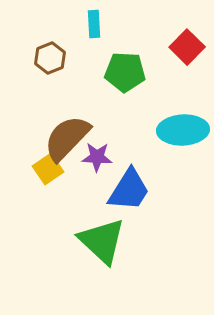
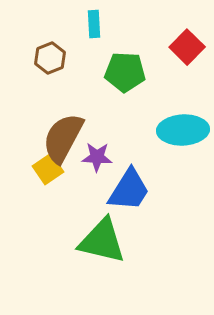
brown semicircle: moved 4 px left; rotated 16 degrees counterclockwise
green triangle: rotated 30 degrees counterclockwise
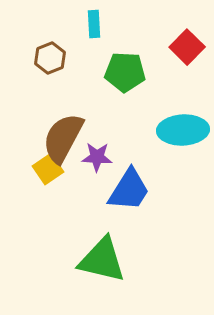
green triangle: moved 19 px down
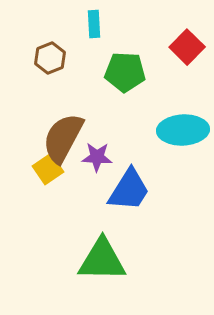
green triangle: rotated 12 degrees counterclockwise
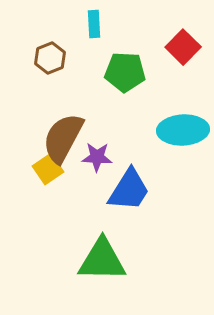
red square: moved 4 px left
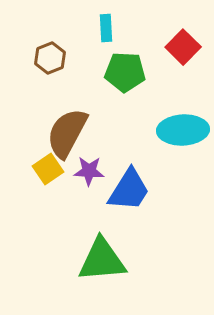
cyan rectangle: moved 12 px right, 4 px down
brown semicircle: moved 4 px right, 5 px up
purple star: moved 8 px left, 14 px down
green triangle: rotated 6 degrees counterclockwise
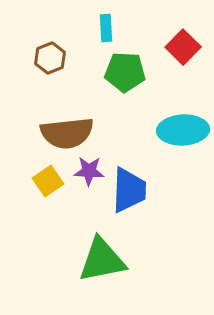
brown semicircle: rotated 124 degrees counterclockwise
yellow square: moved 12 px down
blue trapezoid: rotated 30 degrees counterclockwise
green triangle: rotated 6 degrees counterclockwise
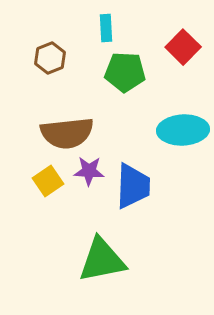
blue trapezoid: moved 4 px right, 4 px up
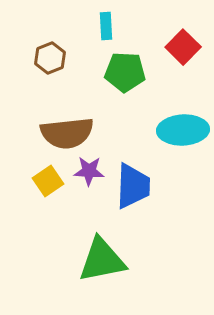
cyan rectangle: moved 2 px up
